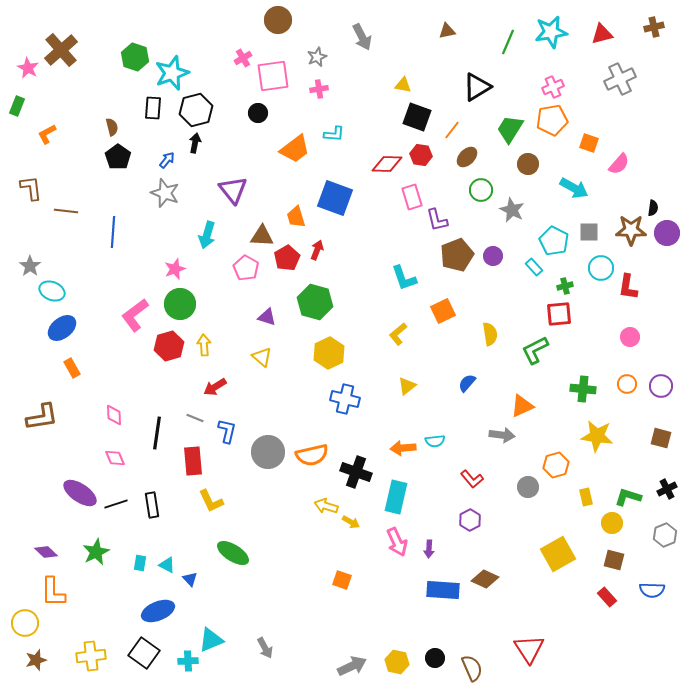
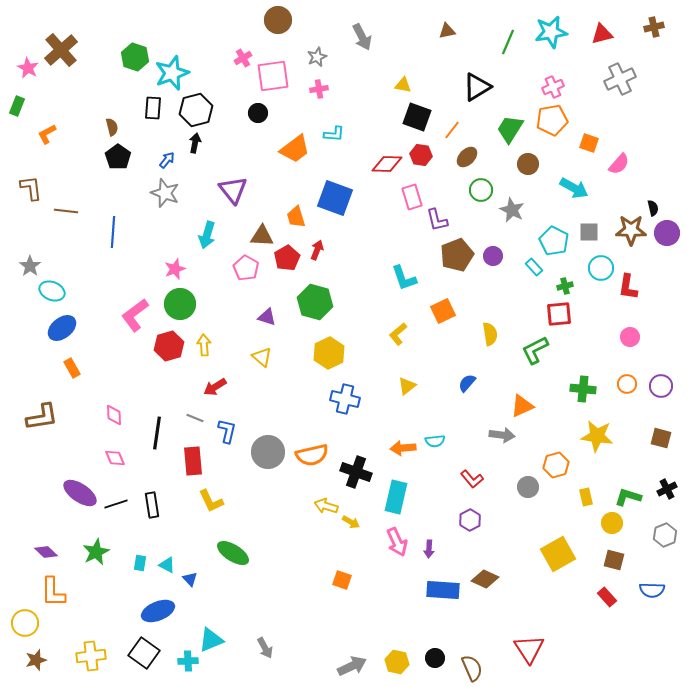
black semicircle at (653, 208): rotated 21 degrees counterclockwise
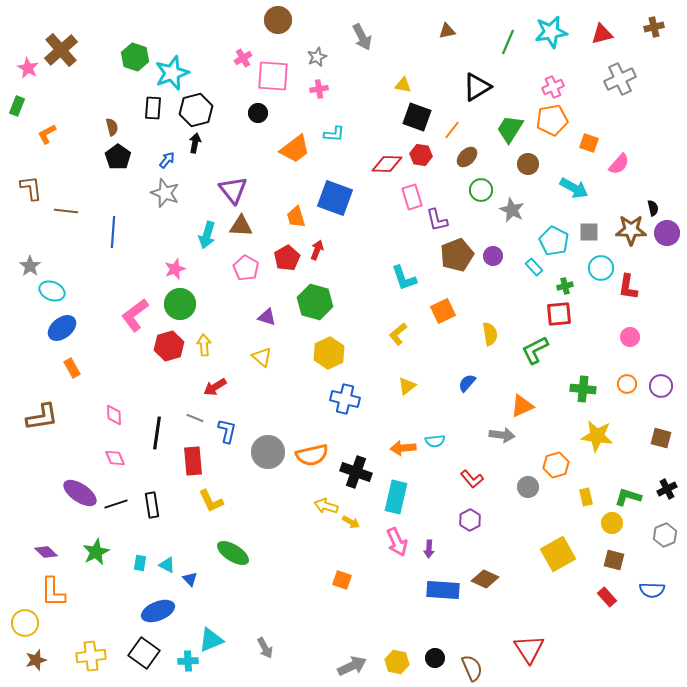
pink square at (273, 76): rotated 12 degrees clockwise
brown triangle at (262, 236): moved 21 px left, 10 px up
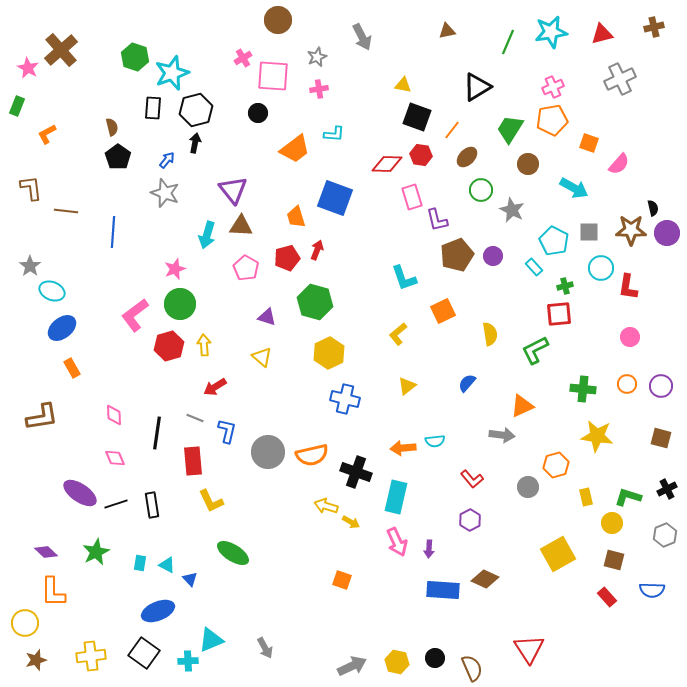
red pentagon at (287, 258): rotated 15 degrees clockwise
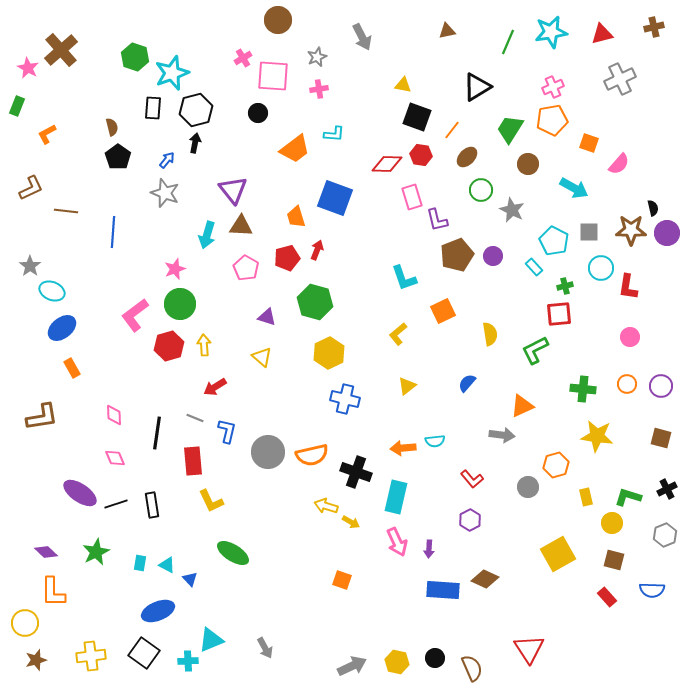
brown L-shape at (31, 188): rotated 72 degrees clockwise
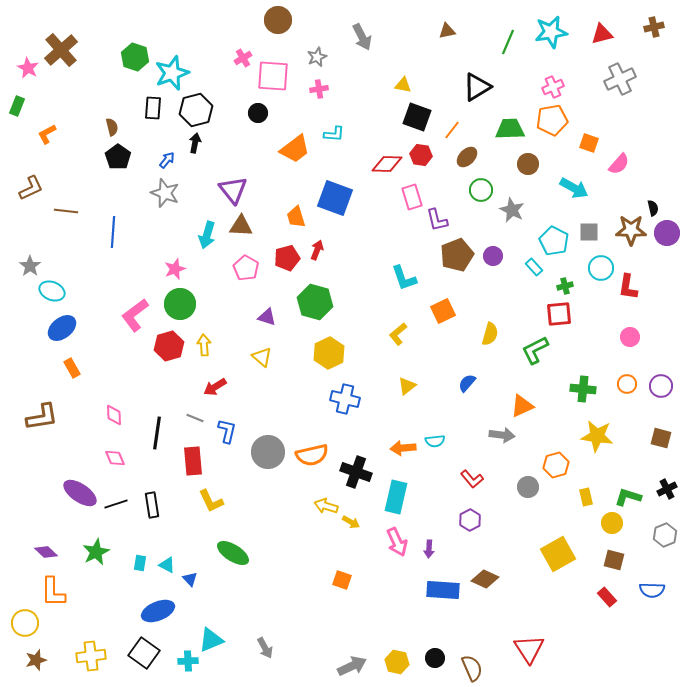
green trapezoid at (510, 129): rotated 56 degrees clockwise
yellow semicircle at (490, 334): rotated 25 degrees clockwise
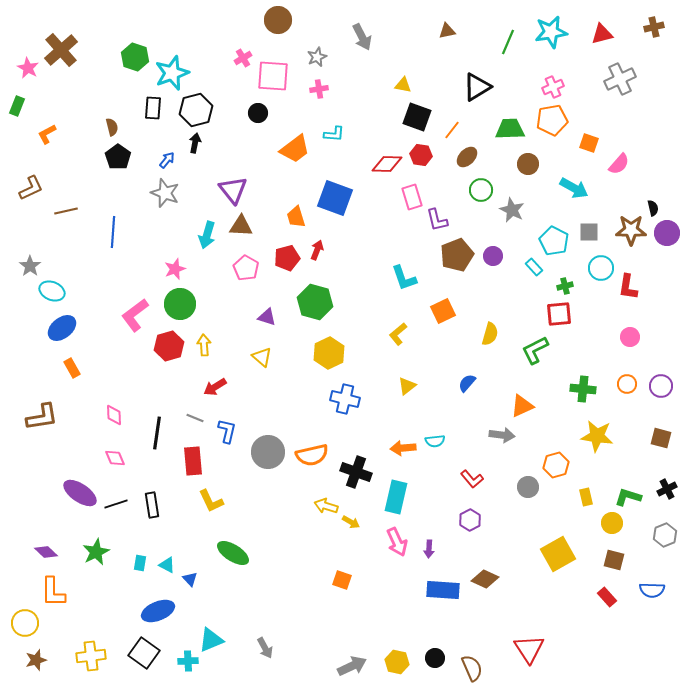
brown line at (66, 211): rotated 20 degrees counterclockwise
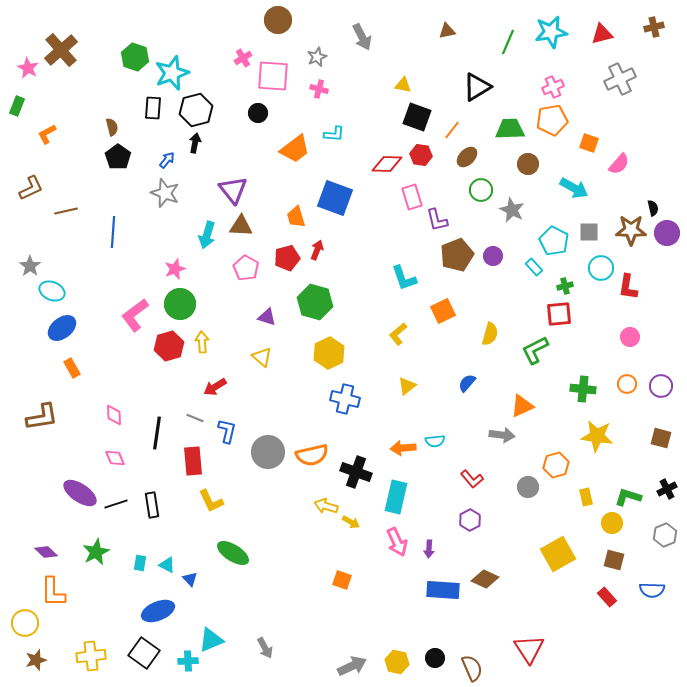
pink cross at (319, 89): rotated 24 degrees clockwise
yellow arrow at (204, 345): moved 2 px left, 3 px up
